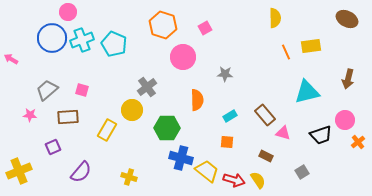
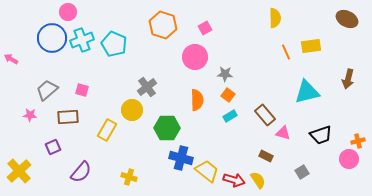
pink circle at (183, 57): moved 12 px right
pink circle at (345, 120): moved 4 px right, 39 px down
orange square at (227, 142): moved 1 px right, 47 px up; rotated 32 degrees clockwise
orange cross at (358, 142): moved 1 px up; rotated 24 degrees clockwise
yellow cross at (19, 171): rotated 20 degrees counterclockwise
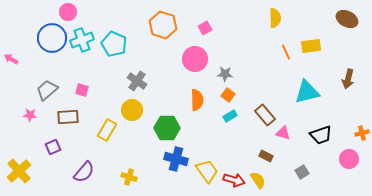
pink circle at (195, 57): moved 2 px down
gray cross at (147, 87): moved 10 px left, 6 px up; rotated 18 degrees counterclockwise
orange cross at (358, 141): moved 4 px right, 8 px up
blue cross at (181, 158): moved 5 px left, 1 px down
yellow trapezoid at (207, 171): rotated 15 degrees clockwise
purple semicircle at (81, 172): moved 3 px right
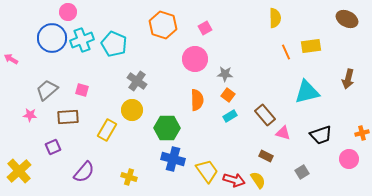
blue cross at (176, 159): moved 3 px left
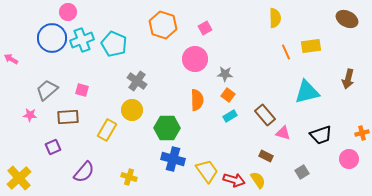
yellow cross at (19, 171): moved 7 px down
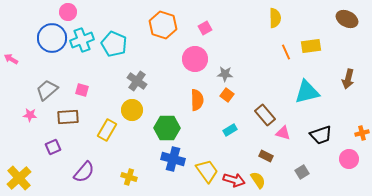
orange square at (228, 95): moved 1 px left
cyan rectangle at (230, 116): moved 14 px down
